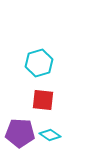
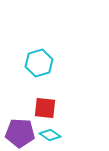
red square: moved 2 px right, 8 px down
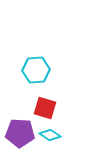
cyan hexagon: moved 3 px left, 7 px down; rotated 12 degrees clockwise
red square: rotated 10 degrees clockwise
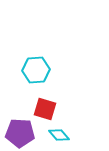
red square: moved 1 px down
cyan diamond: moved 9 px right; rotated 15 degrees clockwise
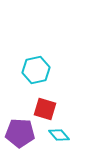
cyan hexagon: rotated 8 degrees counterclockwise
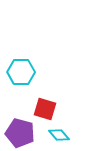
cyan hexagon: moved 15 px left, 2 px down; rotated 12 degrees clockwise
purple pentagon: rotated 12 degrees clockwise
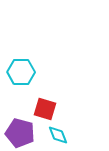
cyan diamond: moved 1 px left; rotated 20 degrees clockwise
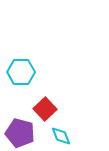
red square: rotated 30 degrees clockwise
cyan diamond: moved 3 px right, 1 px down
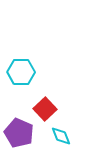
purple pentagon: moved 1 px left; rotated 8 degrees clockwise
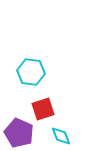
cyan hexagon: moved 10 px right; rotated 8 degrees clockwise
red square: moved 2 px left; rotated 25 degrees clockwise
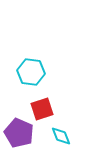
red square: moved 1 px left
